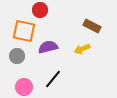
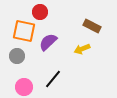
red circle: moved 2 px down
purple semicircle: moved 5 px up; rotated 30 degrees counterclockwise
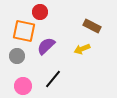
purple semicircle: moved 2 px left, 4 px down
pink circle: moved 1 px left, 1 px up
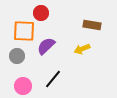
red circle: moved 1 px right, 1 px down
brown rectangle: moved 1 px up; rotated 18 degrees counterclockwise
orange square: rotated 10 degrees counterclockwise
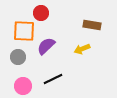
gray circle: moved 1 px right, 1 px down
black line: rotated 24 degrees clockwise
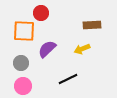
brown rectangle: rotated 12 degrees counterclockwise
purple semicircle: moved 1 px right, 3 px down
gray circle: moved 3 px right, 6 px down
black line: moved 15 px right
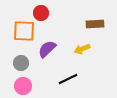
brown rectangle: moved 3 px right, 1 px up
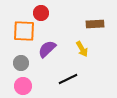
yellow arrow: rotated 98 degrees counterclockwise
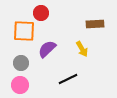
pink circle: moved 3 px left, 1 px up
